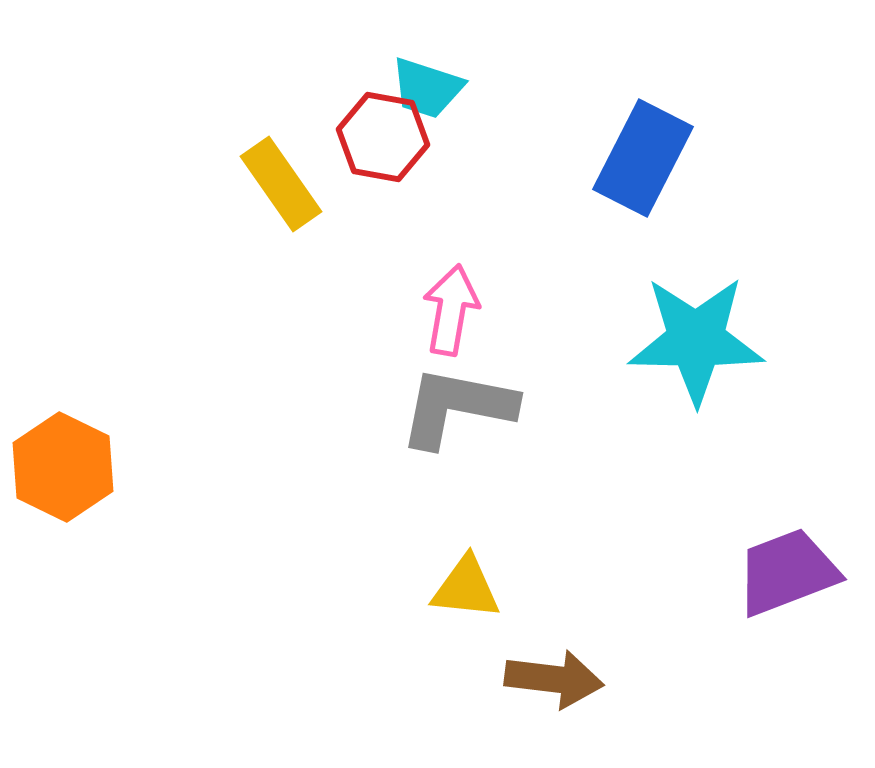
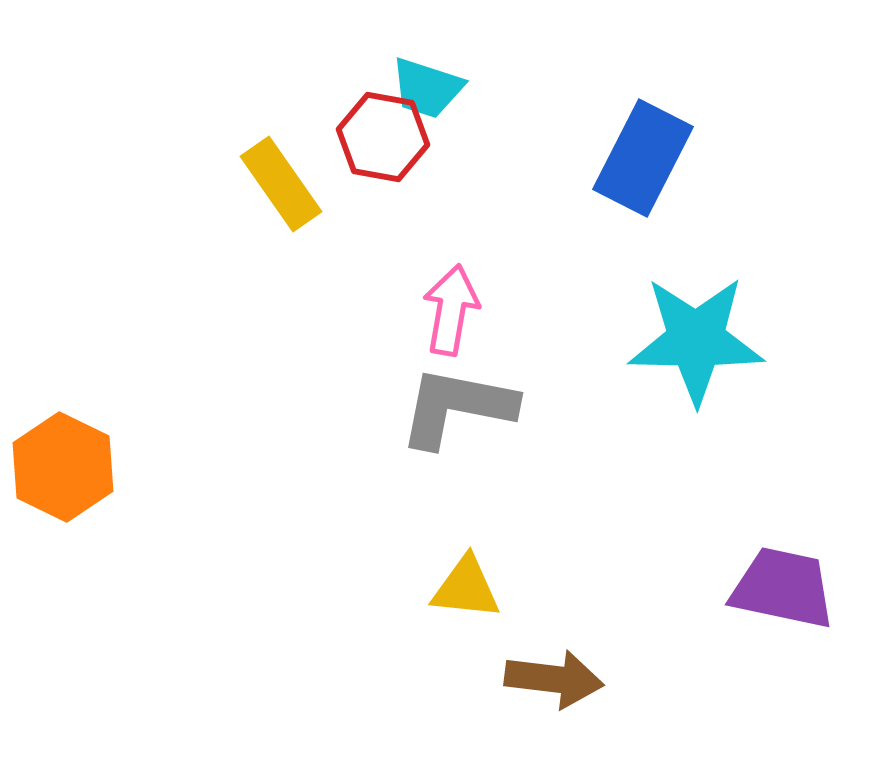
purple trapezoid: moved 4 px left, 16 px down; rotated 33 degrees clockwise
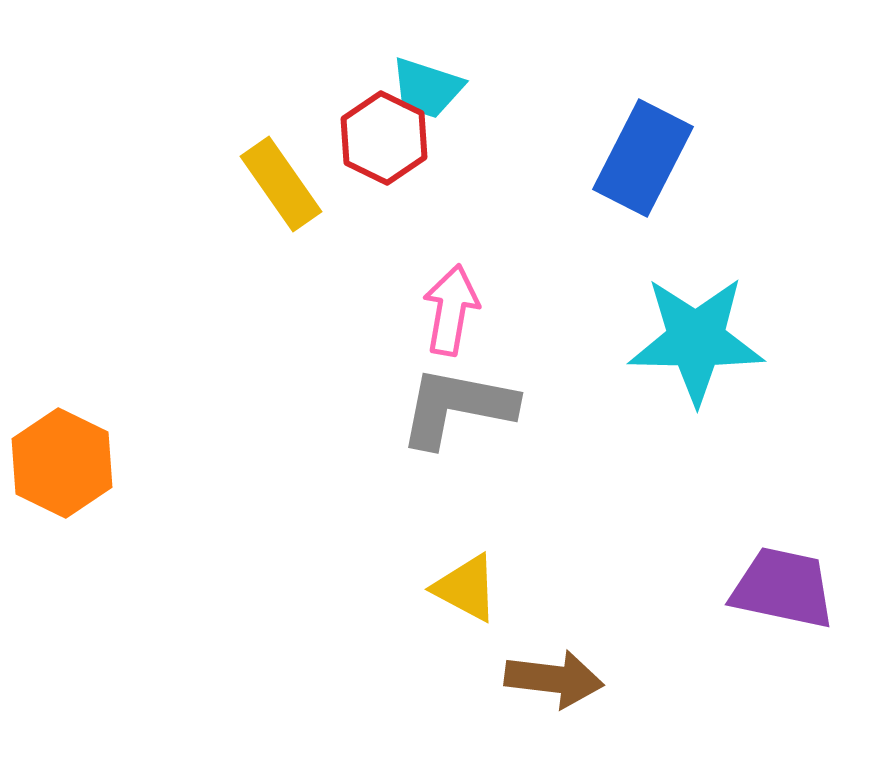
red hexagon: moved 1 px right, 1 px down; rotated 16 degrees clockwise
orange hexagon: moved 1 px left, 4 px up
yellow triangle: rotated 22 degrees clockwise
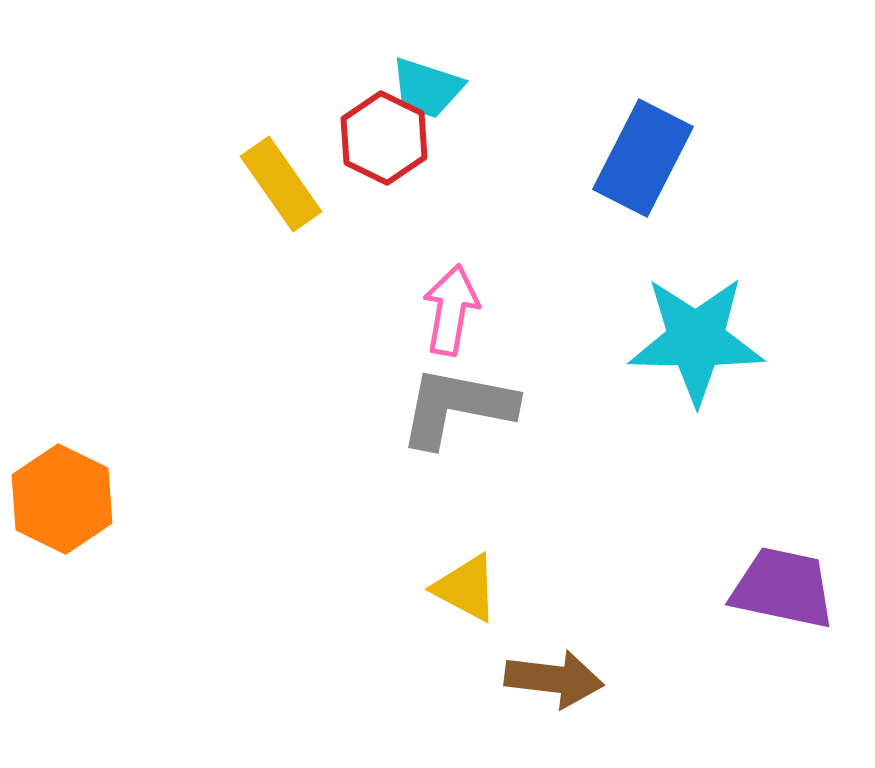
orange hexagon: moved 36 px down
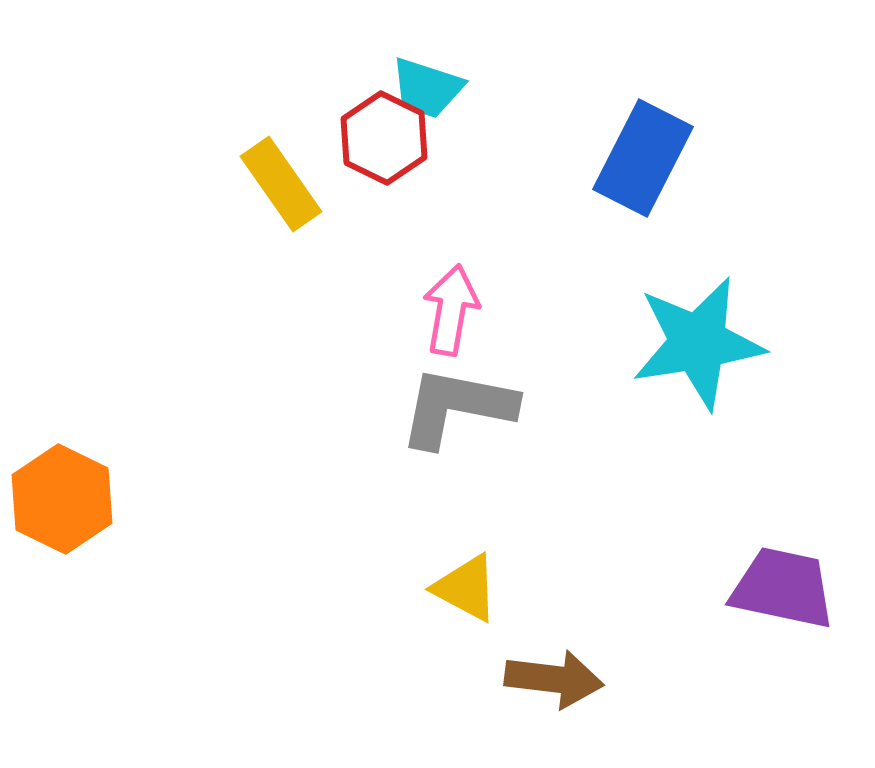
cyan star: moved 2 px right, 3 px down; rotated 10 degrees counterclockwise
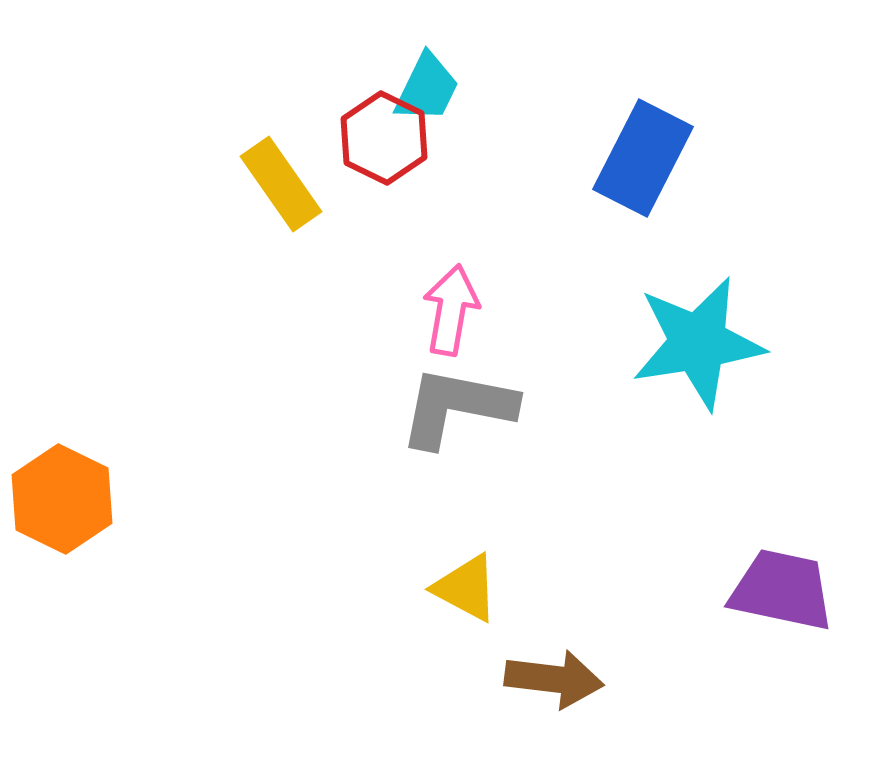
cyan trapezoid: rotated 82 degrees counterclockwise
purple trapezoid: moved 1 px left, 2 px down
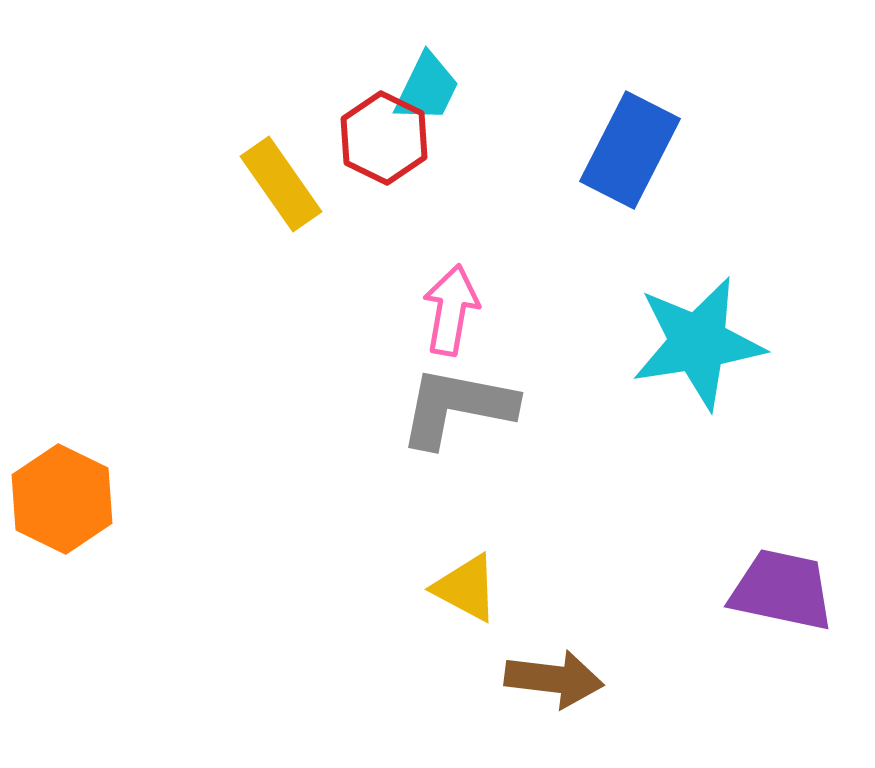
blue rectangle: moved 13 px left, 8 px up
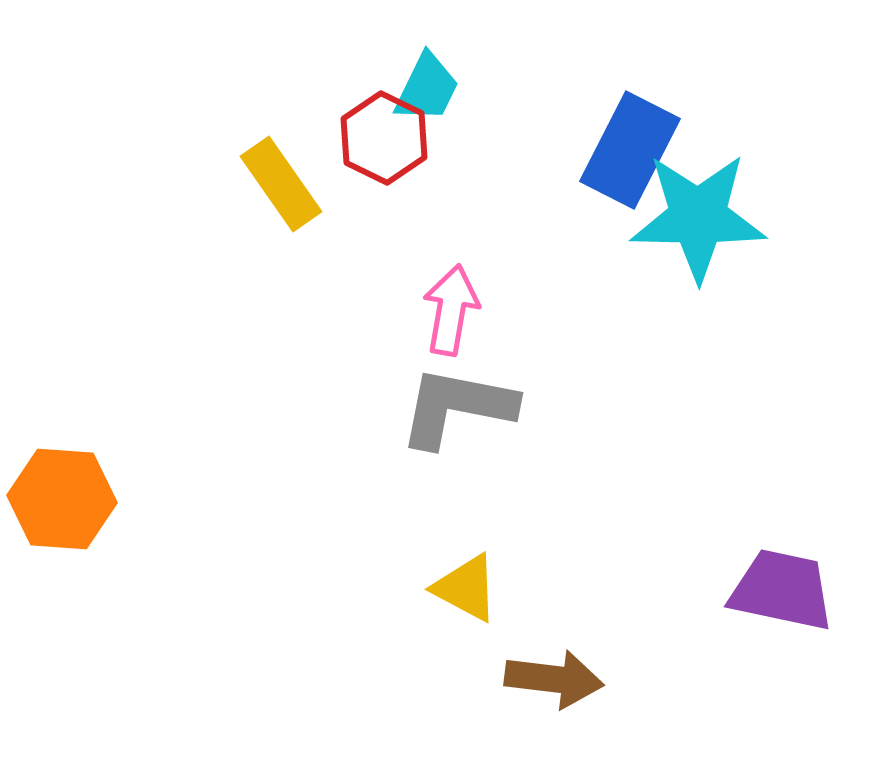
cyan star: moved 126 px up; rotated 10 degrees clockwise
orange hexagon: rotated 22 degrees counterclockwise
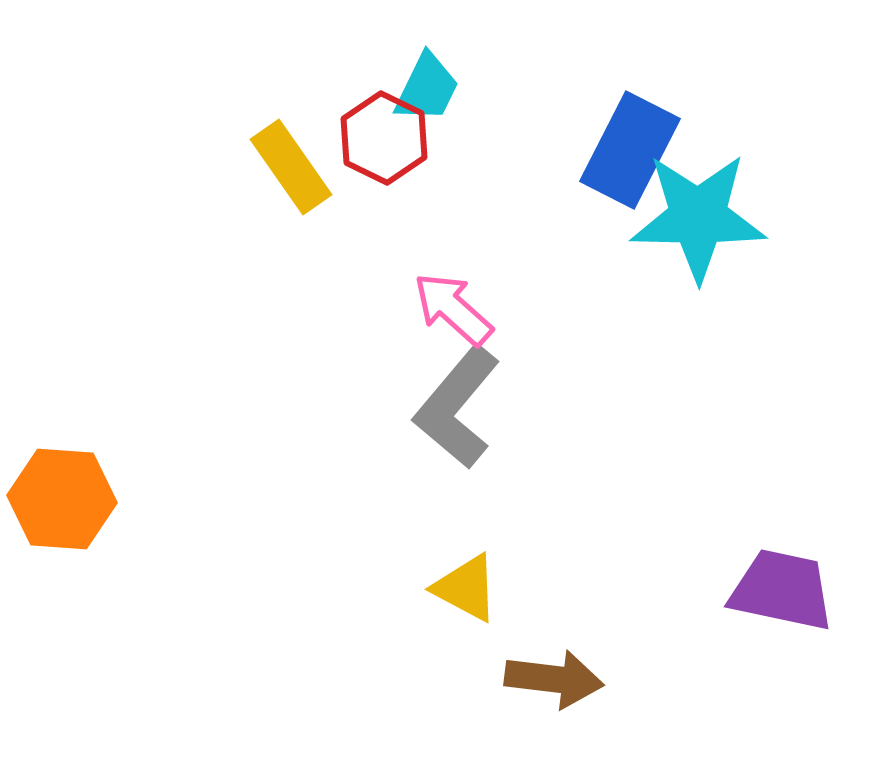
yellow rectangle: moved 10 px right, 17 px up
pink arrow: moved 2 px right, 1 px up; rotated 58 degrees counterclockwise
gray L-shape: rotated 61 degrees counterclockwise
